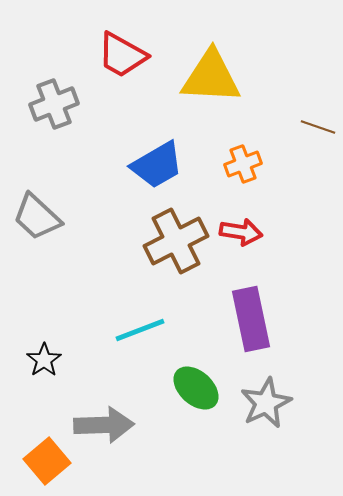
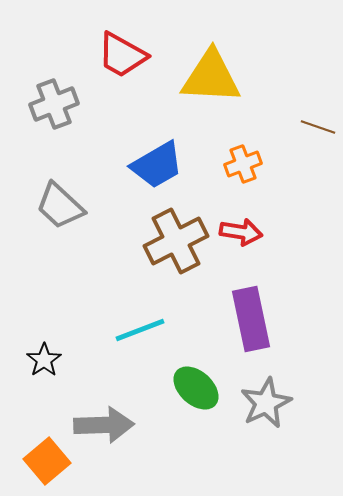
gray trapezoid: moved 23 px right, 11 px up
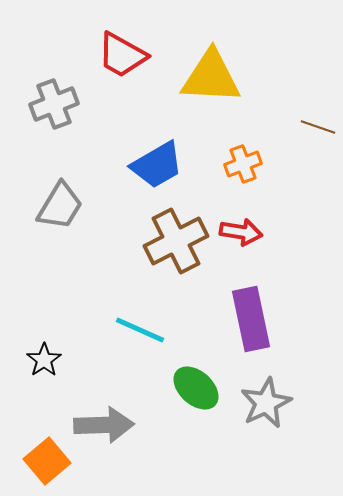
gray trapezoid: rotated 102 degrees counterclockwise
cyan line: rotated 45 degrees clockwise
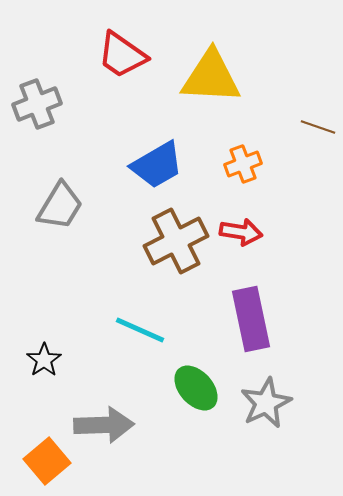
red trapezoid: rotated 6 degrees clockwise
gray cross: moved 17 px left
green ellipse: rotated 6 degrees clockwise
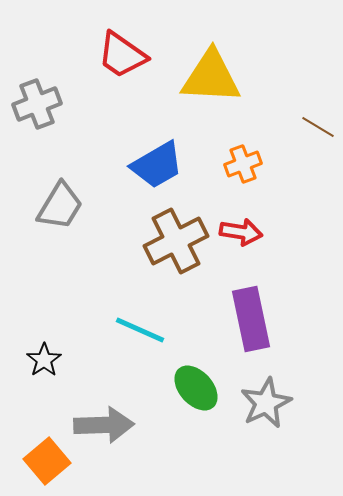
brown line: rotated 12 degrees clockwise
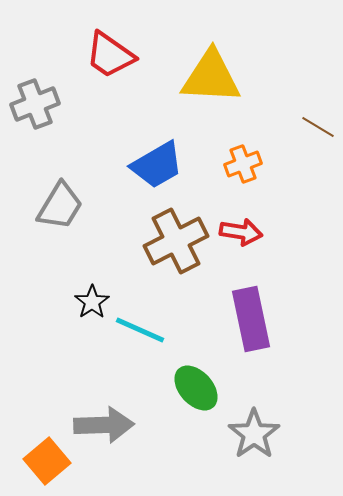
red trapezoid: moved 12 px left
gray cross: moved 2 px left
black star: moved 48 px right, 58 px up
gray star: moved 12 px left, 31 px down; rotated 9 degrees counterclockwise
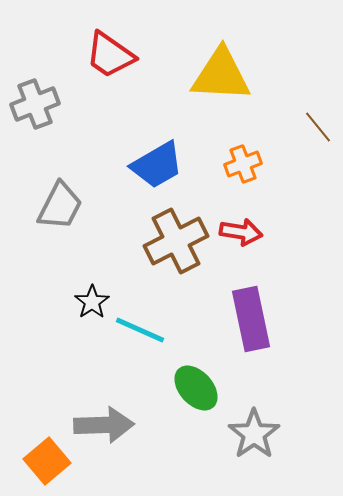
yellow triangle: moved 10 px right, 2 px up
brown line: rotated 20 degrees clockwise
gray trapezoid: rotated 4 degrees counterclockwise
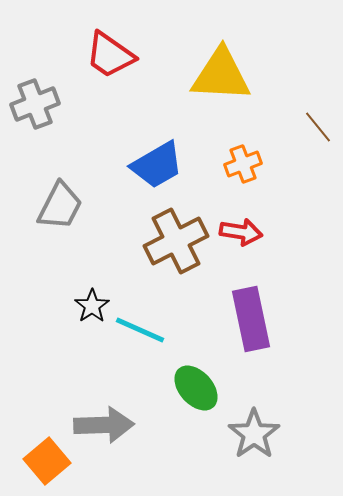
black star: moved 4 px down
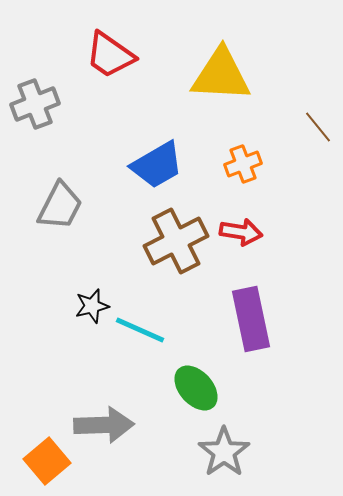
black star: rotated 20 degrees clockwise
gray star: moved 30 px left, 18 px down
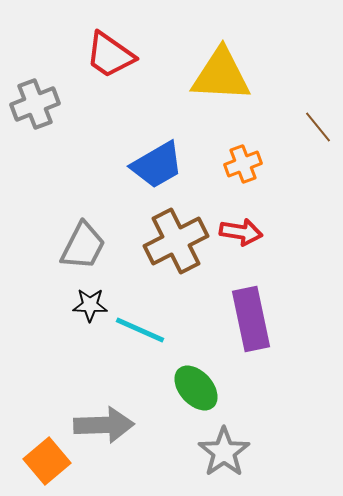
gray trapezoid: moved 23 px right, 40 px down
black star: moved 2 px left, 1 px up; rotated 16 degrees clockwise
